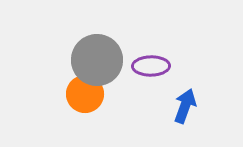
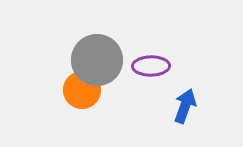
orange circle: moved 3 px left, 4 px up
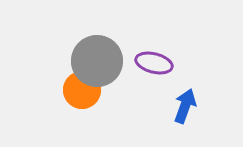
gray circle: moved 1 px down
purple ellipse: moved 3 px right, 3 px up; rotated 15 degrees clockwise
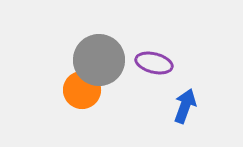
gray circle: moved 2 px right, 1 px up
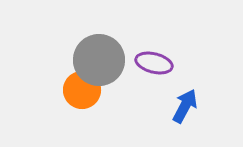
blue arrow: rotated 8 degrees clockwise
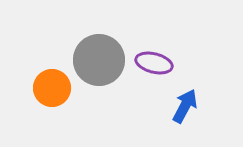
orange circle: moved 30 px left, 2 px up
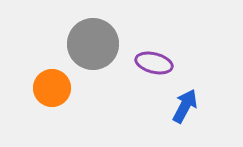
gray circle: moved 6 px left, 16 px up
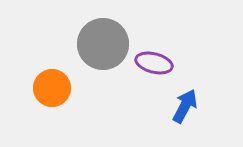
gray circle: moved 10 px right
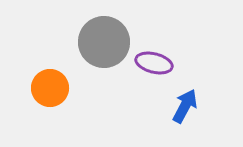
gray circle: moved 1 px right, 2 px up
orange circle: moved 2 px left
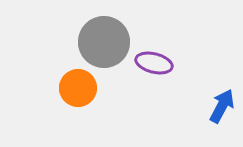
orange circle: moved 28 px right
blue arrow: moved 37 px right
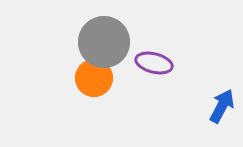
orange circle: moved 16 px right, 10 px up
